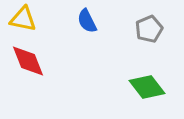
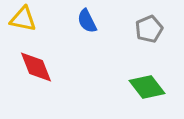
red diamond: moved 8 px right, 6 px down
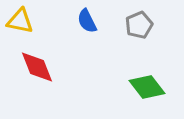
yellow triangle: moved 3 px left, 2 px down
gray pentagon: moved 10 px left, 4 px up
red diamond: moved 1 px right
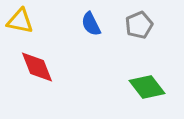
blue semicircle: moved 4 px right, 3 px down
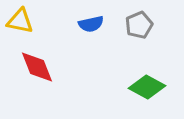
blue semicircle: rotated 75 degrees counterclockwise
green diamond: rotated 24 degrees counterclockwise
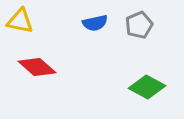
blue semicircle: moved 4 px right, 1 px up
red diamond: rotated 27 degrees counterclockwise
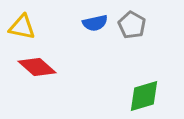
yellow triangle: moved 2 px right, 6 px down
gray pentagon: moved 7 px left; rotated 20 degrees counterclockwise
green diamond: moved 3 px left, 9 px down; rotated 45 degrees counterclockwise
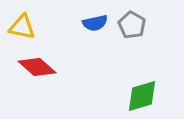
green diamond: moved 2 px left
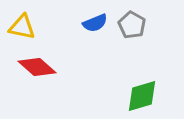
blue semicircle: rotated 10 degrees counterclockwise
